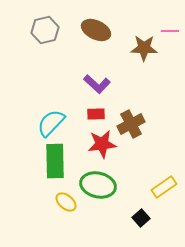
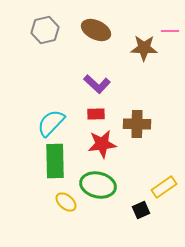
brown cross: moved 6 px right; rotated 28 degrees clockwise
black square: moved 8 px up; rotated 18 degrees clockwise
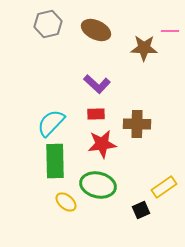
gray hexagon: moved 3 px right, 6 px up
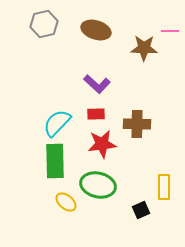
gray hexagon: moved 4 px left
brown ellipse: rotated 8 degrees counterclockwise
cyan semicircle: moved 6 px right
yellow rectangle: rotated 55 degrees counterclockwise
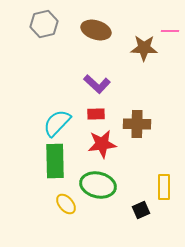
yellow ellipse: moved 2 px down; rotated 10 degrees clockwise
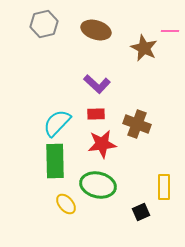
brown star: rotated 24 degrees clockwise
brown cross: rotated 20 degrees clockwise
black square: moved 2 px down
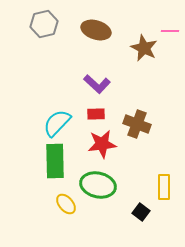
black square: rotated 30 degrees counterclockwise
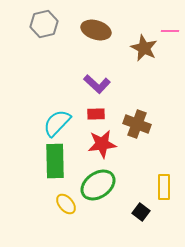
green ellipse: rotated 48 degrees counterclockwise
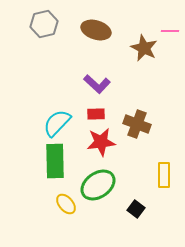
red star: moved 1 px left, 2 px up
yellow rectangle: moved 12 px up
black square: moved 5 px left, 3 px up
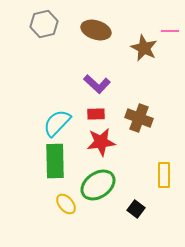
brown cross: moved 2 px right, 6 px up
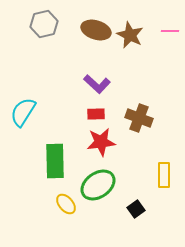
brown star: moved 14 px left, 13 px up
cyan semicircle: moved 34 px left, 11 px up; rotated 12 degrees counterclockwise
black square: rotated 18 degrees clockwise
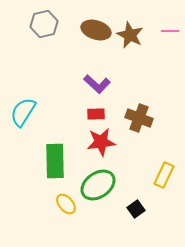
yellow rectangle: rotated 25 degrees clockwise
